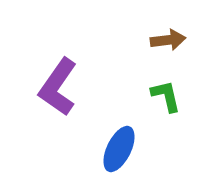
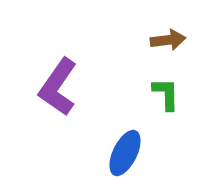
green L-shape: moved 2 px up; rotated 12 degrees clockwise
blue ellipse: moved 6 px right, 4 px down
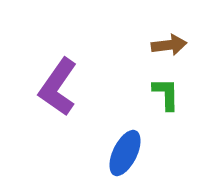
brown arrow: moved 1 px right, 5 px down
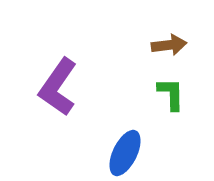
green L-shape: moved 5 px right
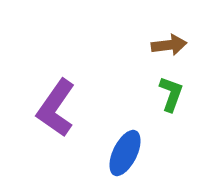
purple L-shape: moved 2 px left, 21 px down
green L-shape: rotated 21 degrees clockwise
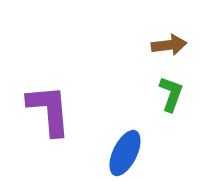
purple L-shape: moved 7 px left, 2 px down; rotated 140 degrees clockwise
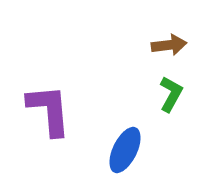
green L-shape: rotated 9 degrees clockwise
blue ellipse: moved 3 px up
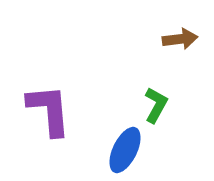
brown arrow: moved 11 px right, 6 px up
green L-shape: moved 15 px left, 11 px down
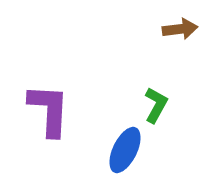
brown arrow: moved 10 px up
purple L-shape: rotated 8 degrees clockwise
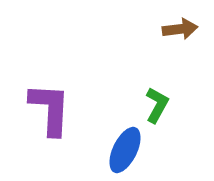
green L-shape: moved 1 px right
purple L-shape: moved 1 px right, 1 px up
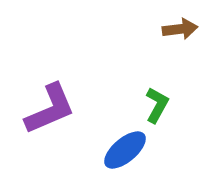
purple L-shape: rotated 64 degrees clockwise
blue ellipse: rotated 24 degrees clockwise
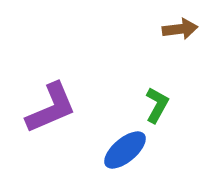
purple L-shape: moved 1 px right, 1 px up
